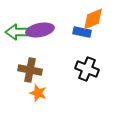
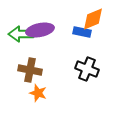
green arrow: moved 3 px right, 2 px down
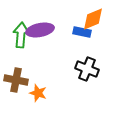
green arrow: moved 1 px down; rotated 95 degrees clockwise
brown cross: moved 14 px left, 10 px down
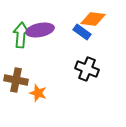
orange diamond: rotated 30 degrees clockwise
blue rectangle: rotated 24 degrees clockwise
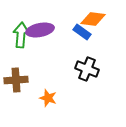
brown cross: rotated 15 degrees counterclockwise
orange star: moved 10 px right, 5 px down
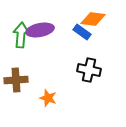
black cross: moved 2 px right, 1 px down; rotated 10 degrees counterclockwise
